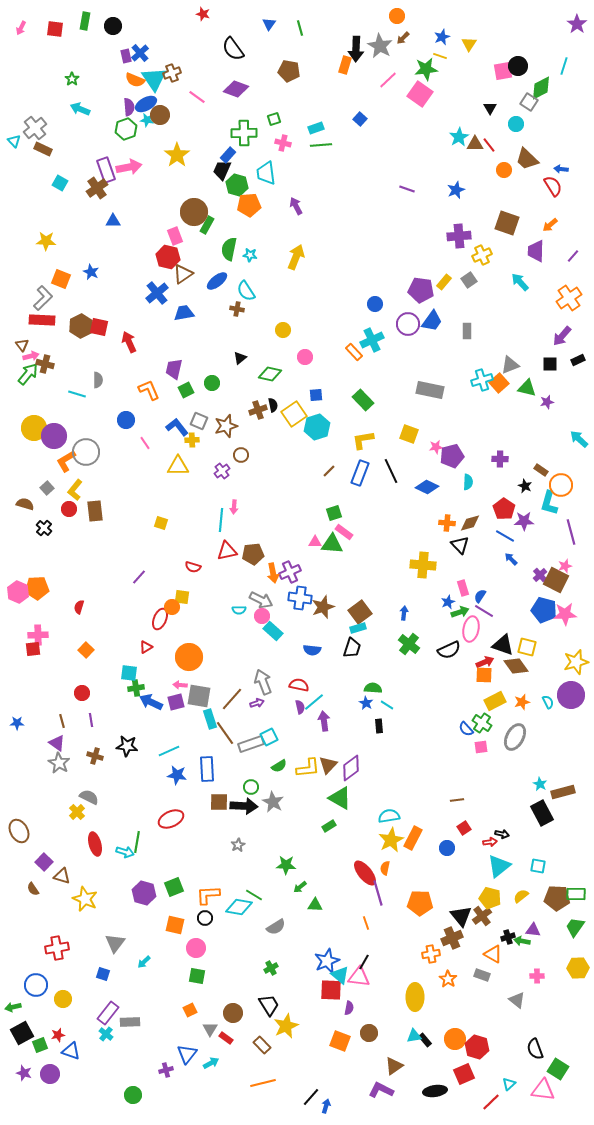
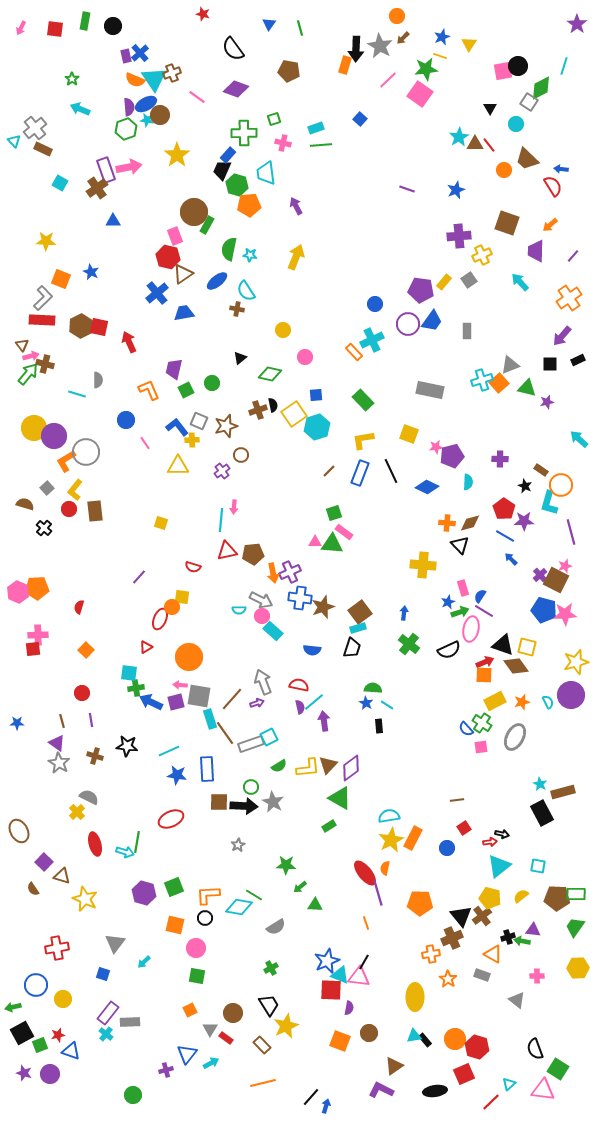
cyan triangle at (340, 975): rotated 18 degrees counterclockwise
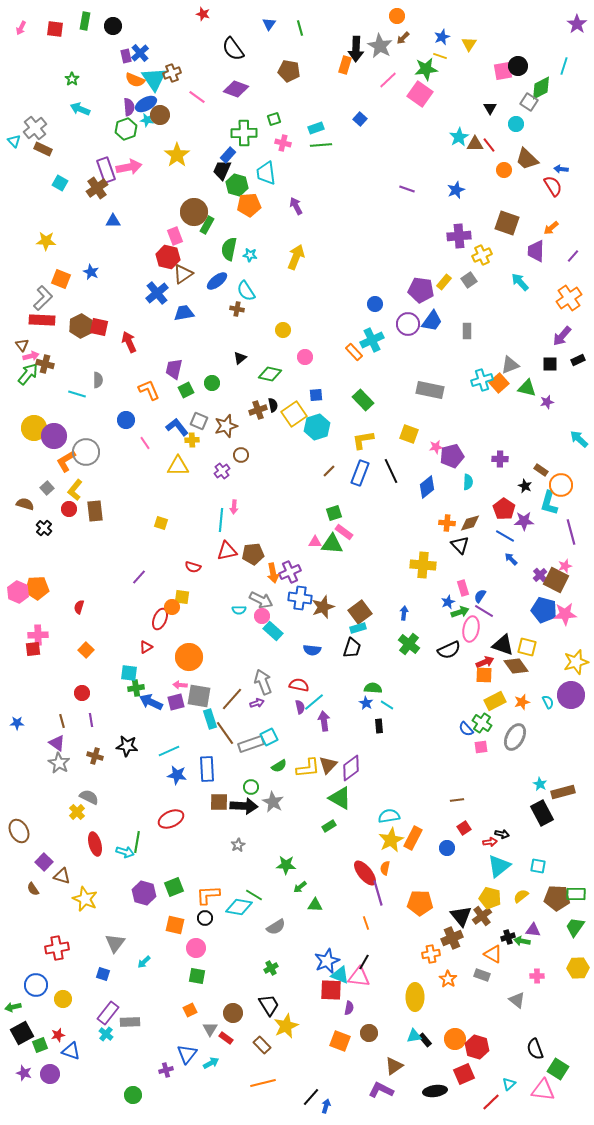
orange arrow at (550, 225): moved 1 px right, 3 px down
blue diamond at (427, 487): rotated 65 degrees counterclockwise
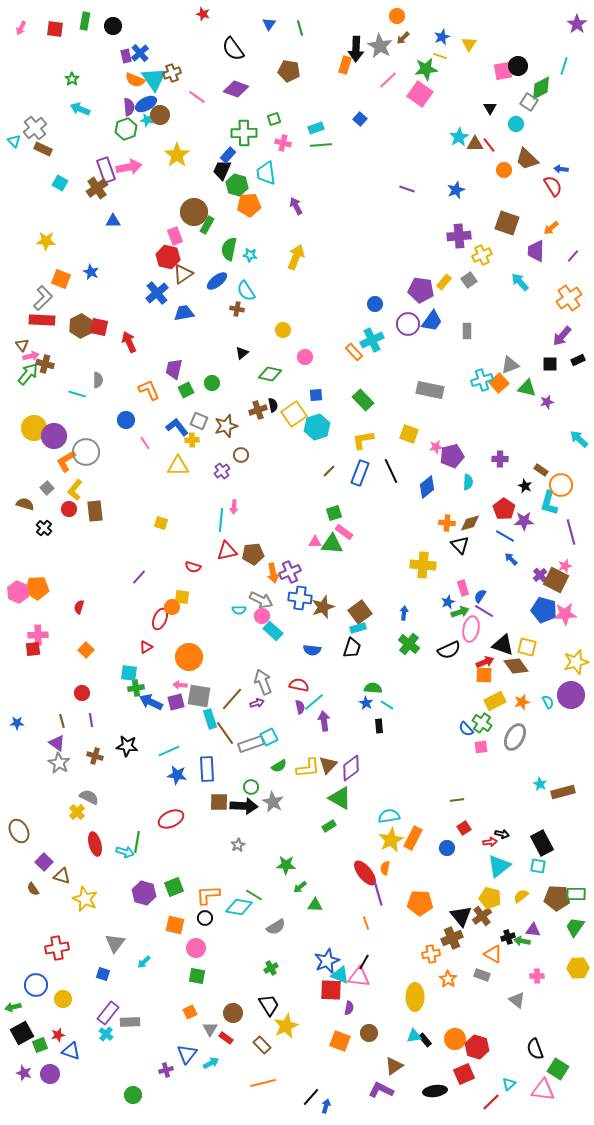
black triangle at (240, 358): moved 2 px right, 5 px up
black rectangle at (542, 813): moved 30 px down
orange square at (190, 1010): moved 2 px down
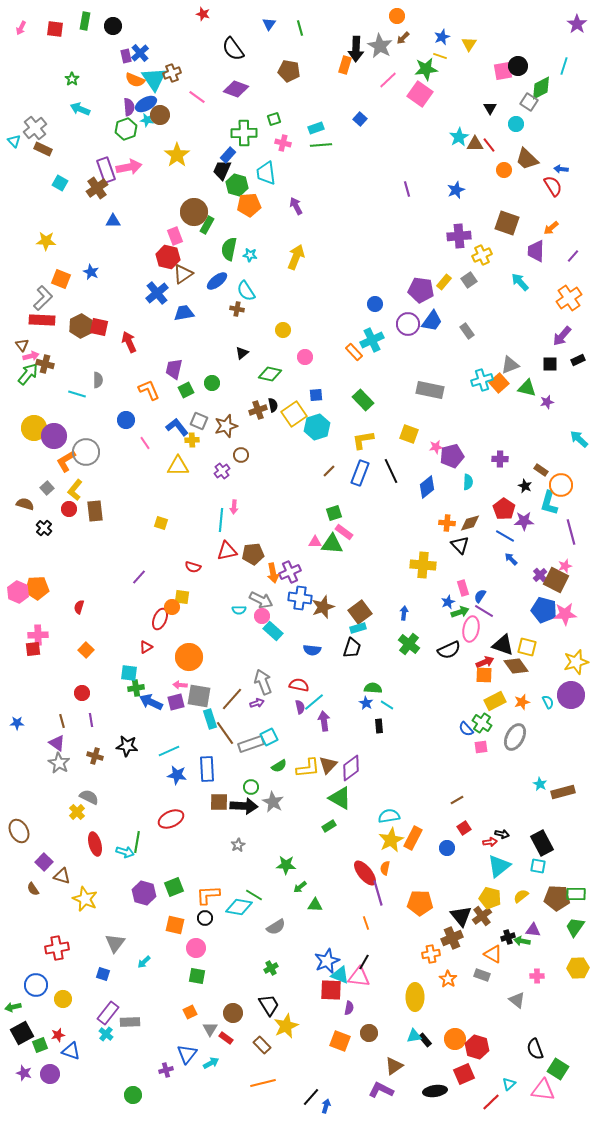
purple line at (407, 189): rotated 56 degrees clockwise
gray rectangle at (467, 331): rotated 35 degrees counterclockwise
brown line at (457, 800): rotated 24 degrees counterclockwise
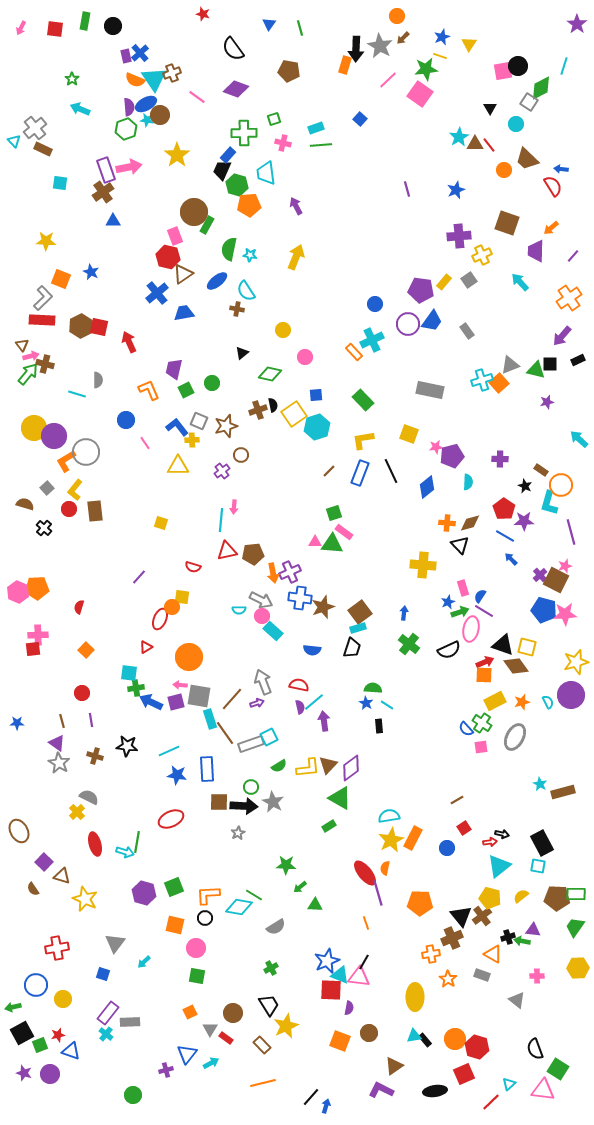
cyan square at (60, 183): rotated 21 degrees counterclockwise
brown cross at (97, 188): moved 6 px right, 4 px down
green triangle at (527, 388): moved 9 px right, 18 px up
gray star at (238, 845): moved 12 px up
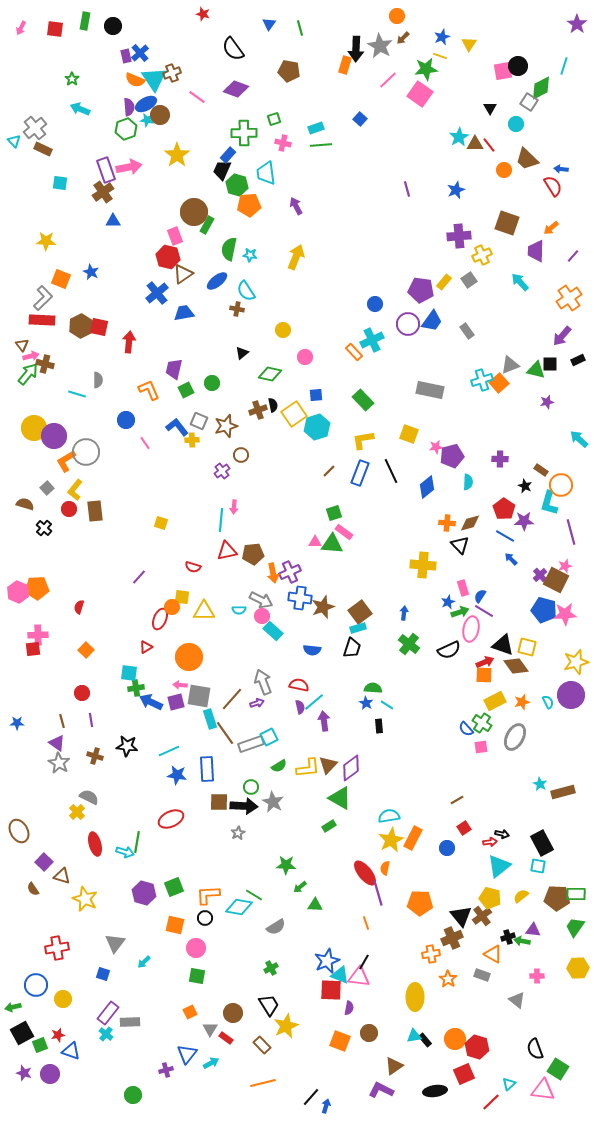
red arrow at (129, 342): rotated 30 degrees clockwise
yellow triangle at (178, 466): moved 26 px right, 145 px down
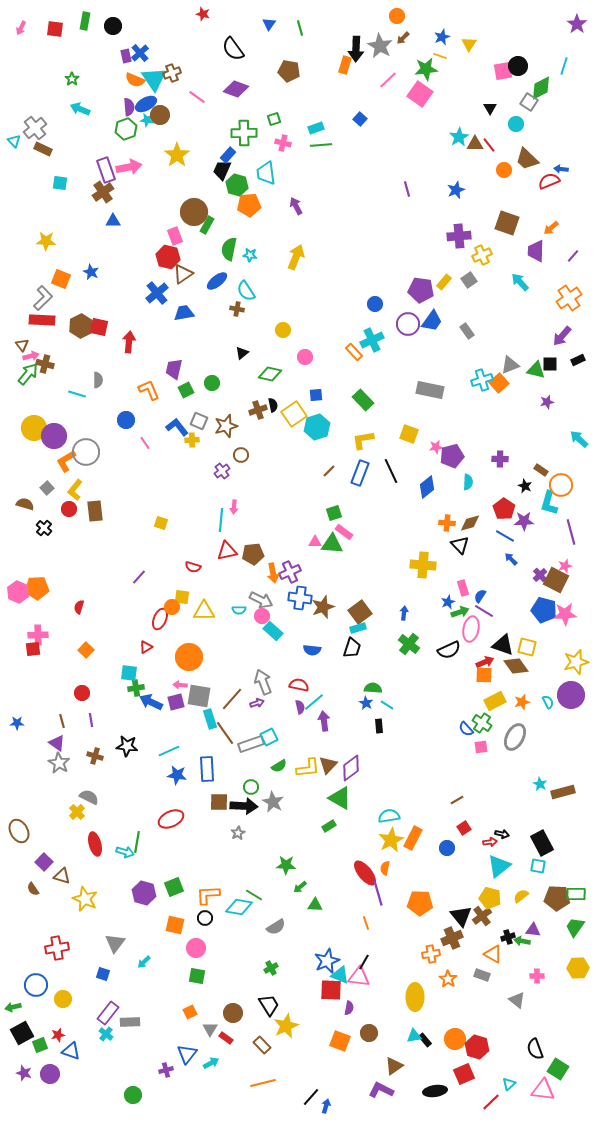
red semicircle at (553, 186): moved 4 px left, 5 px up; rotated 80 degrees counterclockwise
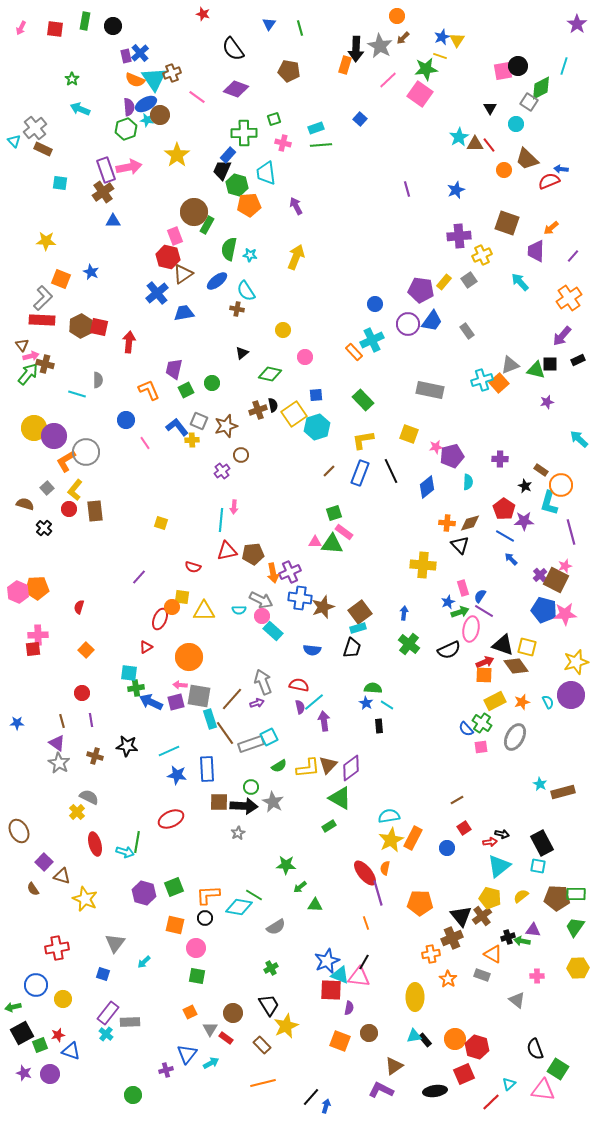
yellow triangle at (469, 44): moved 12 px left, 4 px up
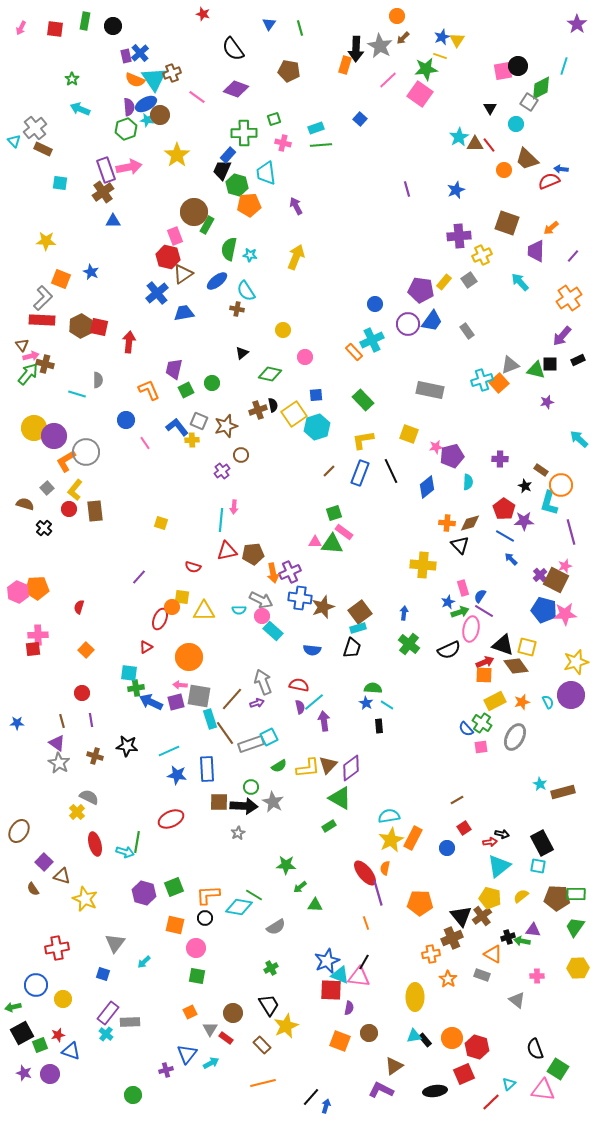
brown ellipse at (19, 831): rotated 60 degrees clockwise
orange circle at (455, 1039): moved 3 px left, 1 px up
